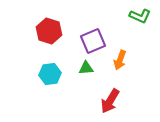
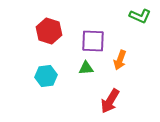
purple square: rotated 25 degrees clockwise
cyan hexagon: moved 4 px left, 2 px down
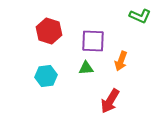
orange arrow: moved 1 px right, 1 px down
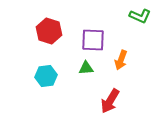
purple square: moved 1 px up
orange arrow: moved 1 px up
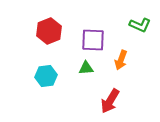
green L-shape: moved 9 px down
red hexagon: rotated 20 degrees clockwise
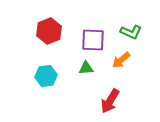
green L-shape: moved 9 px left, 7 px down
orange arrow: rotated 30 degrees clockwise
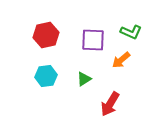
red hexagon: moved 3 px left, 4 px down; rotated 10 degrees clockwise
green triangle: moved 2 px left, 11 px down; rotated 28 degrees counterclockwise
red arrow: moved 3 px down
